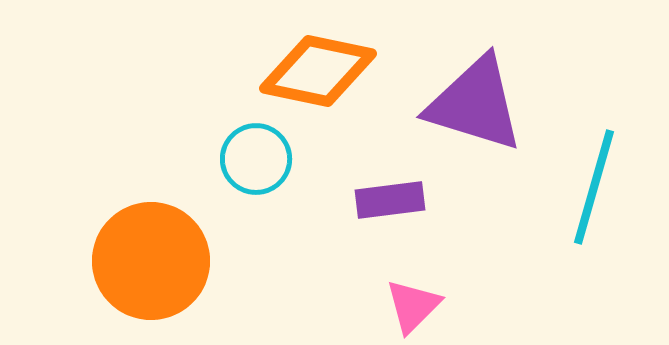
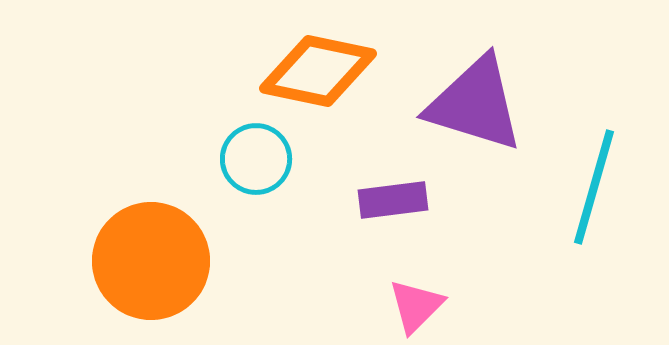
purple rectangle: moved 3 px right
pink triangle: moved 3 px right
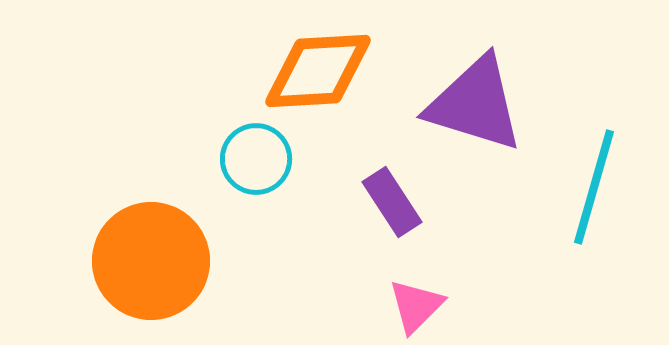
orange diamond: rotated 15 degrees counterclockwise
purple rectangle: moved 1 px left, 2 px down; rotated 64 degrees clockwise
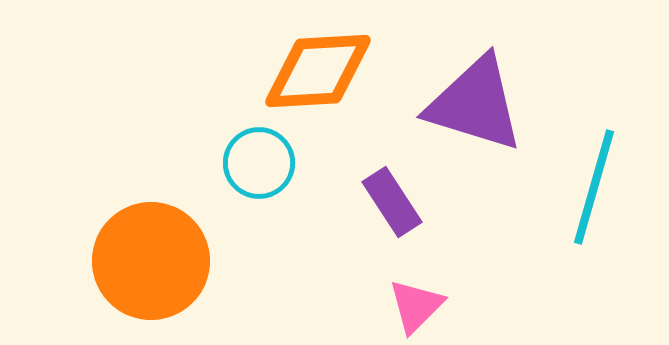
cyan circle: moved 3 px right, 4 px down
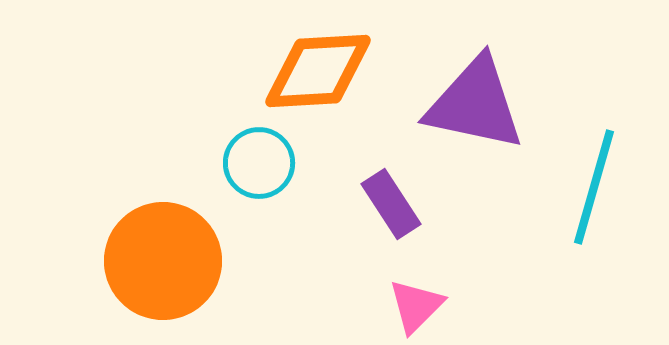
purple triangle: rotated 5 degrees counterclockwise
purple rectangle: moved 1 px left, 2 px down
orange circle: moved 12 px right
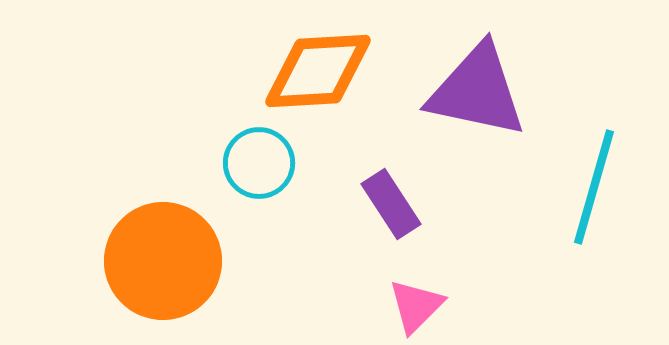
purple triangle: moved 2 px right, 13 px up
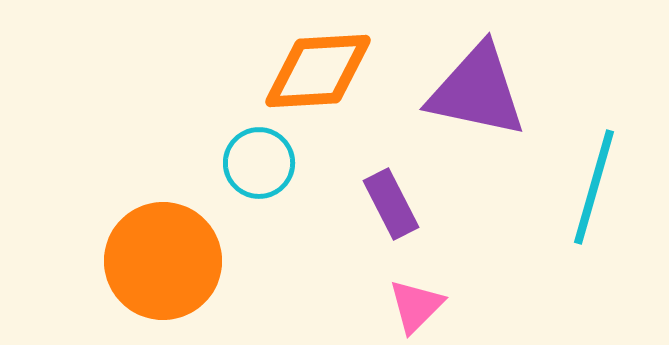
purple rectangle: rotated 6 degrees clockwise
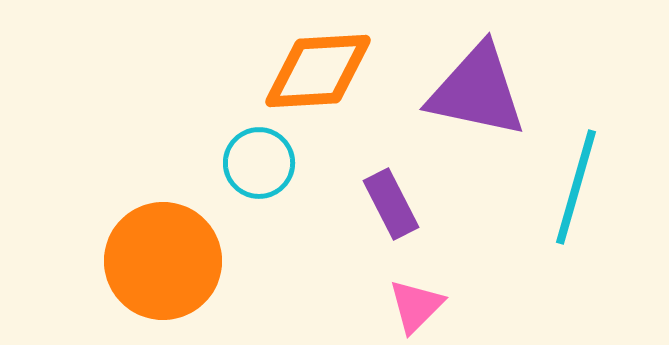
cyan line: moved 18 px left
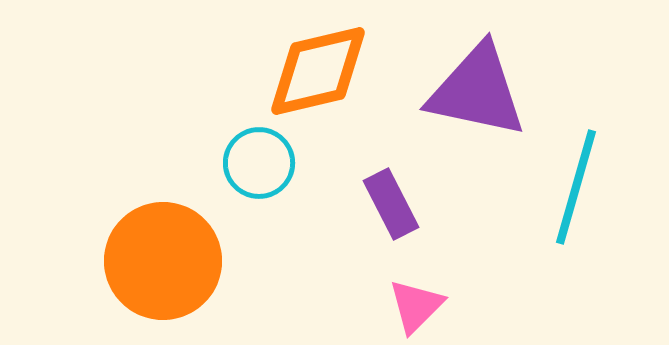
orange diamond: rotated 10 degrees counterclockwise
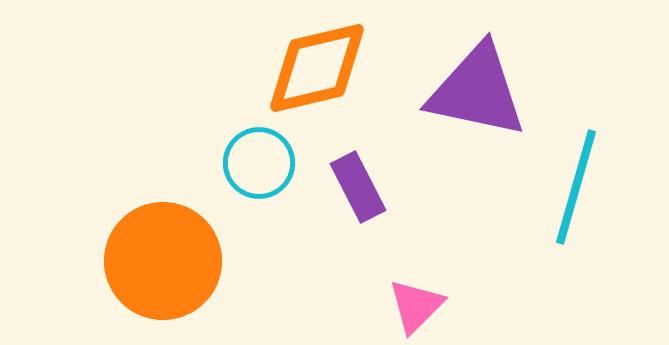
orange diamond: moved 1 px left, 3 px up
purple rectangle: moved 33 px left, 17 px up
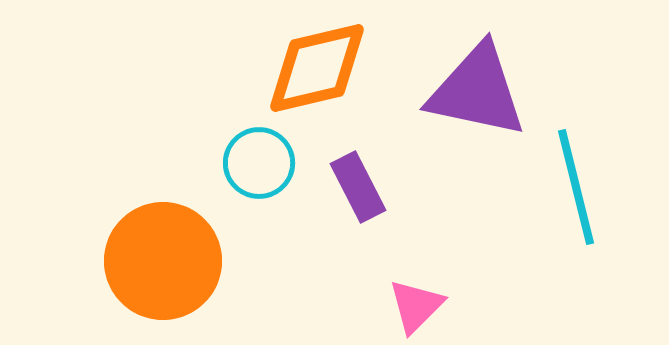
cyan line: rotated 30 degrees counterclockwise
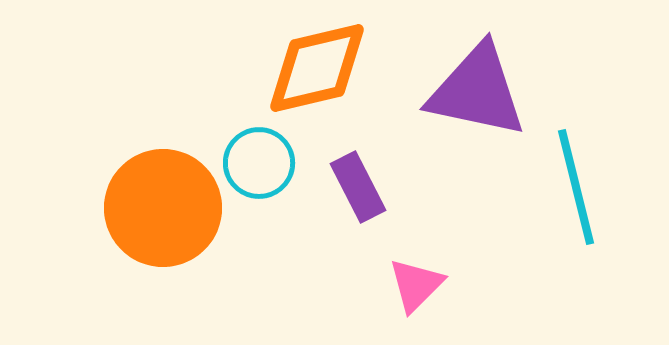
orange circle: moved 53 px up
pink triangle: moved 21 px up
